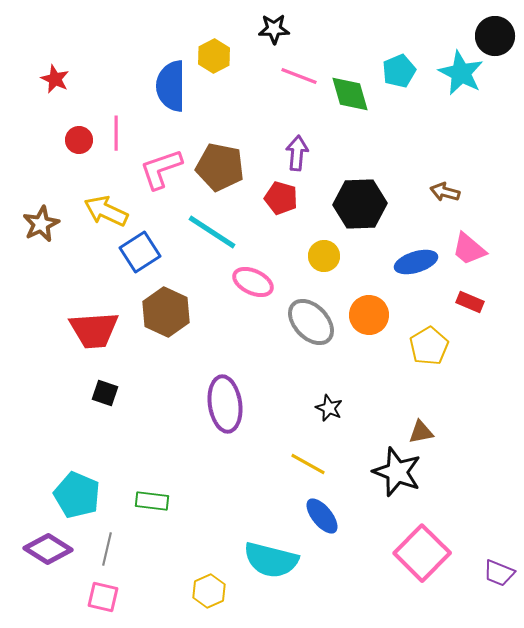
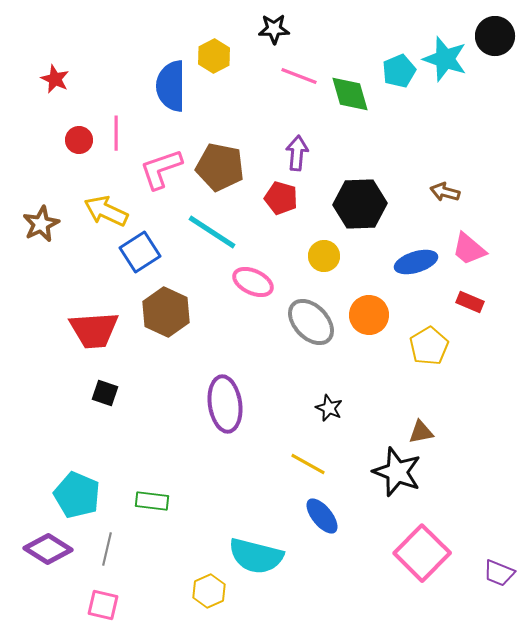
cyan star at (461, 73): moved 16 px left, 14 px up; rotated 9 degrees counterclockwise
cyan semicircle at (271, 560): moved 15 px left, 4 px up
pink square at (103, 597): moved 8 px down
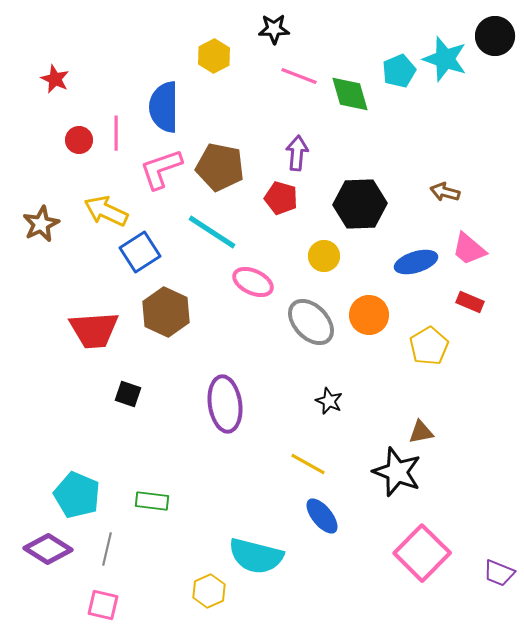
blue semicircle at (171, 86): moved 7 px left, 21 px down
black square at (105, 393): moved 23 px right, 1 px down
black star at (329, 408): moved 7 px up
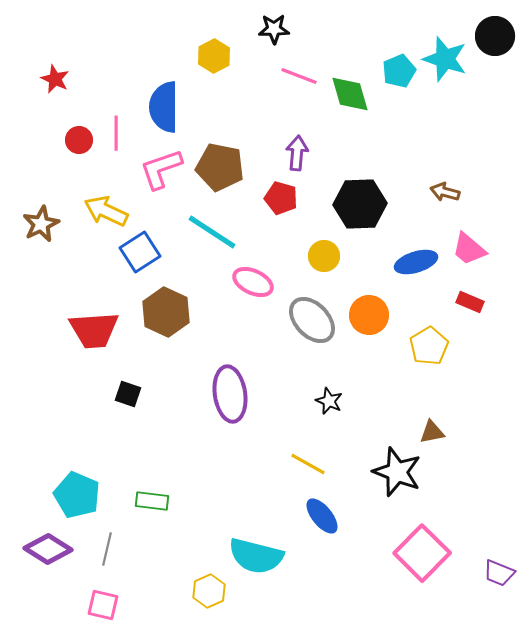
gray ellipse at (311, 322): moved 1 px right, 2 px up
purple ellipse at (225, 404): moved 5 px right, 10 px up
brown triangle at (421, 432): moved 11 px right
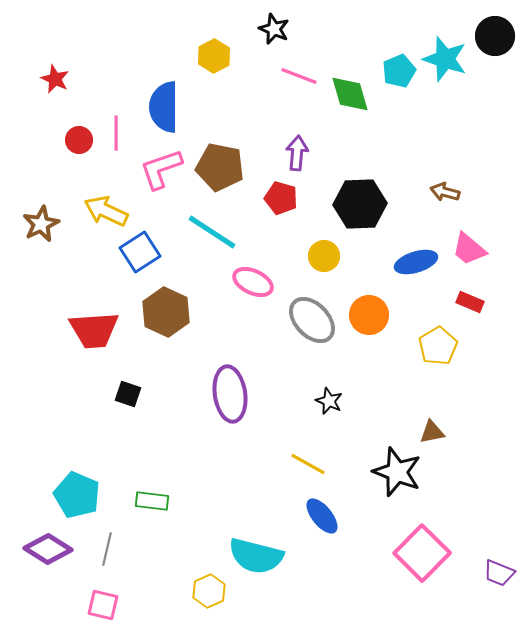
black star at (274, 29): rotated 24 degrees clockwise
yellow pentagon at (429, 346): moved 9 px right
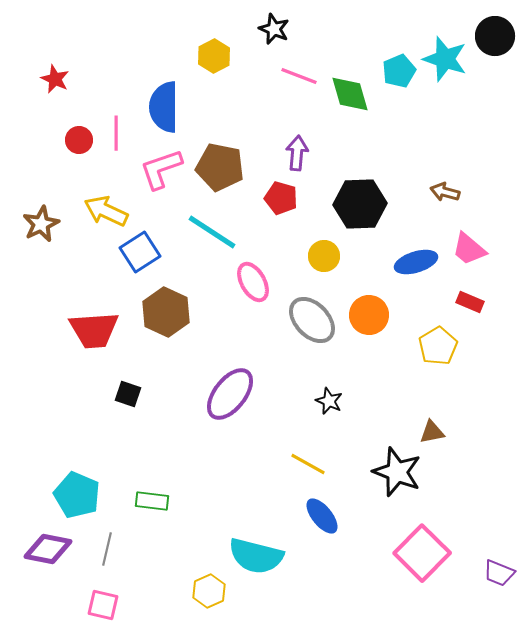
pink ellipse at (253, 282): rotated 36 degrees clockwise
purple ellipse at (230, 394): rotated 46 degrees clockwise
purple diamond at (48, 549): rotated 21 degrees counterclockwise
